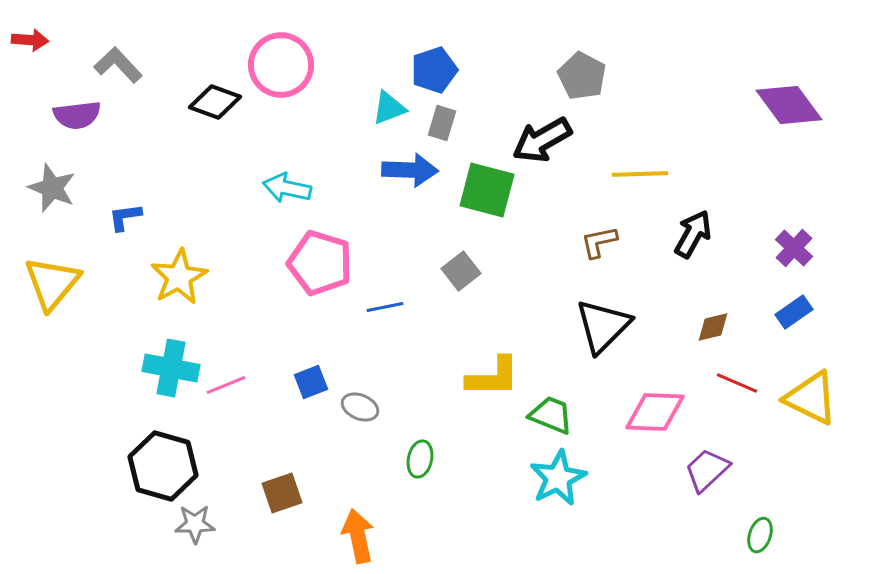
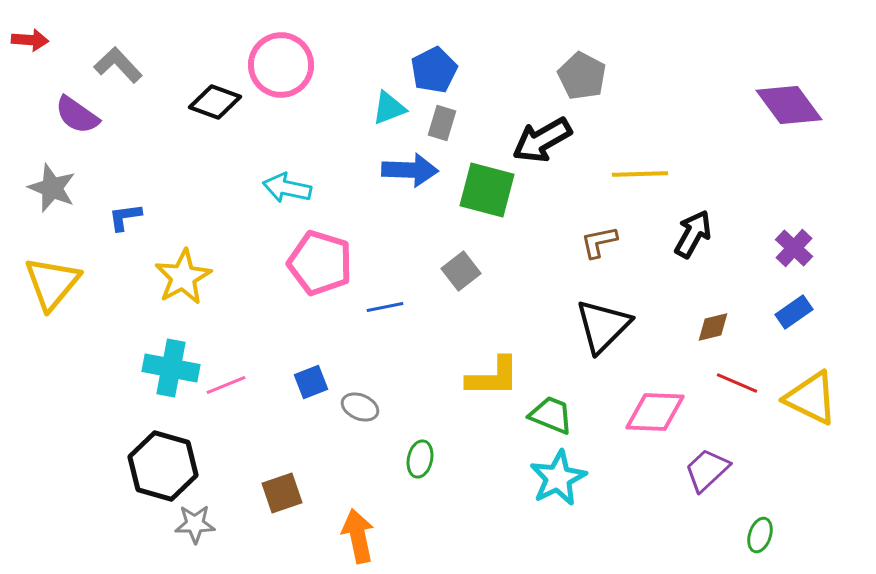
blue pentagon at (434, 70): rotated 9 degrees counterclockwise
purple semicircle at (77, 115): rotated 42 degrees clockwise
yellow star at (179, 277): moved 4 px right
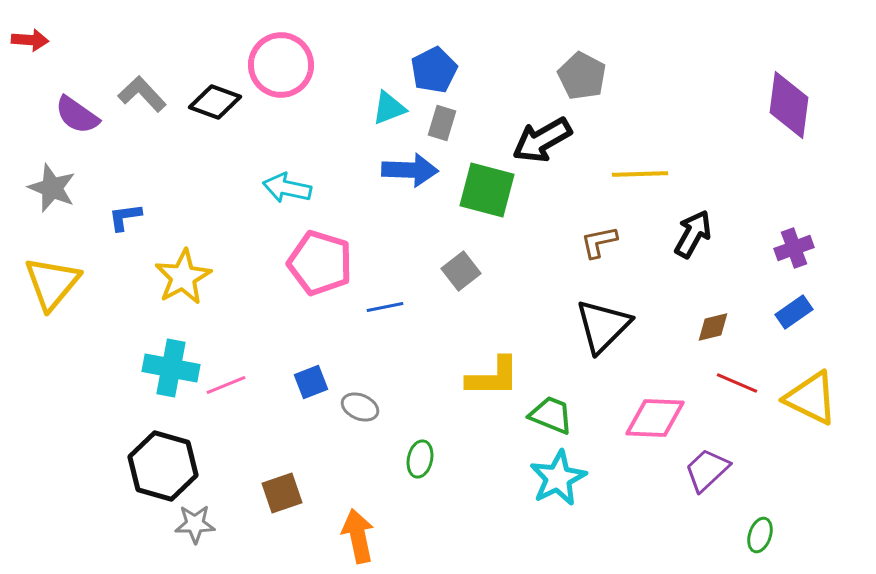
gray L-shape at (118, 65): moved 24 px right, 29 px down
purple diamond at (789, 105): rotated 44 degrees clockwise
purple cross at (794, 248): rotated 27 degrees clockwise
pink diamond at (655, 412): moved 6 px down
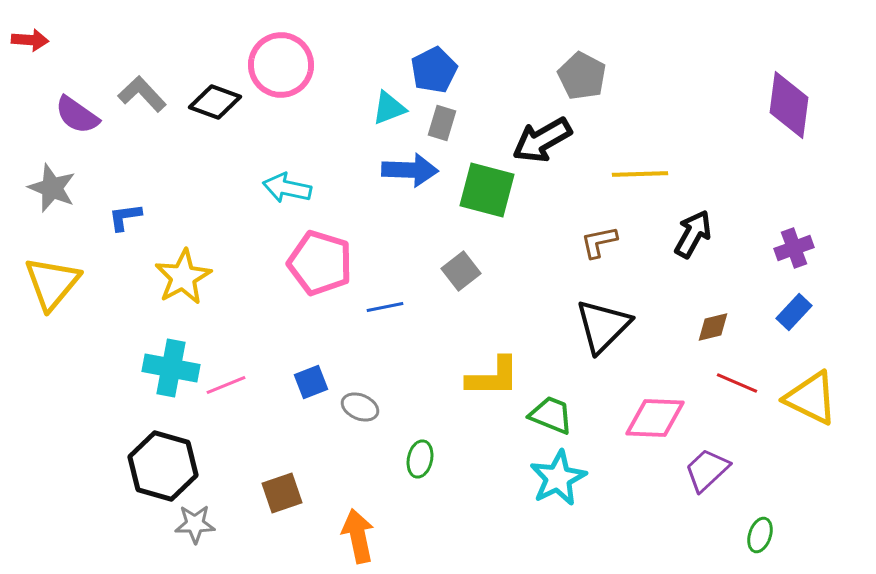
blue rectangle at (794, 312): rotated 12 degrees counterclockwise
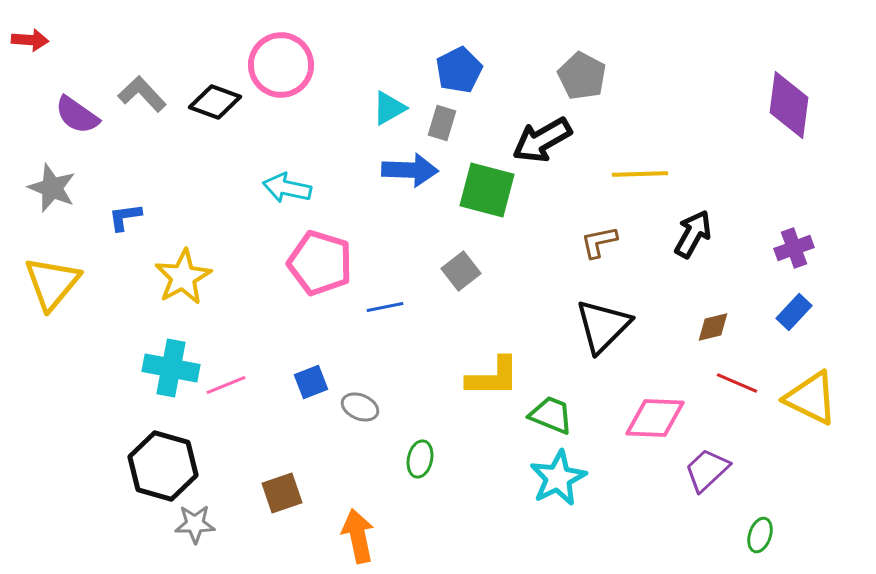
blue pentagon at (434, 70): moved 25 px right
cyan triangle at (389, 108): rotated 9 degrees counterclockwise
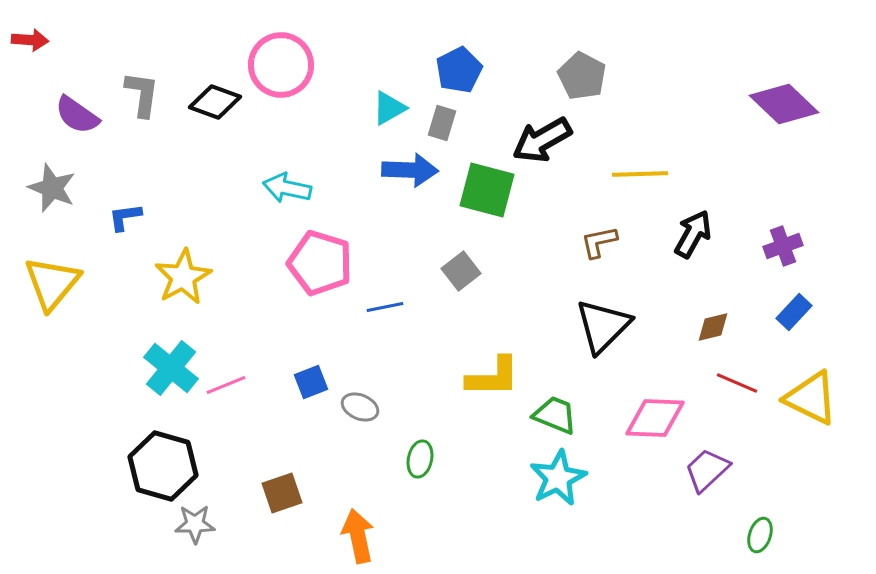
gray L-shape at (142, 94): rotated 51 degrees clockwise
purple diamond at (789, 105): moved 5 px left, 1 px up; rotated 54 degrees counterclockwise
purple cross at (794, 248): moved 11 px left, 2 px up
cyan cross at (171, 368): rotated 28 degrees clockwise
green trapezoid at (551, 415): moved 4 px right
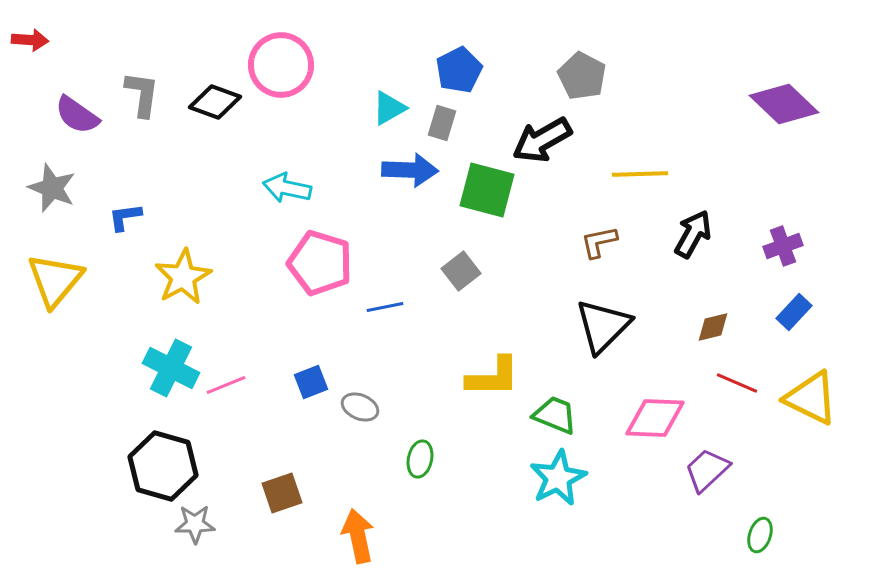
yellow triangle at (52, 283): moved 3 px right, 3 px up
cyan cross at (171, 368): rotated 12 degrees counterclockwise
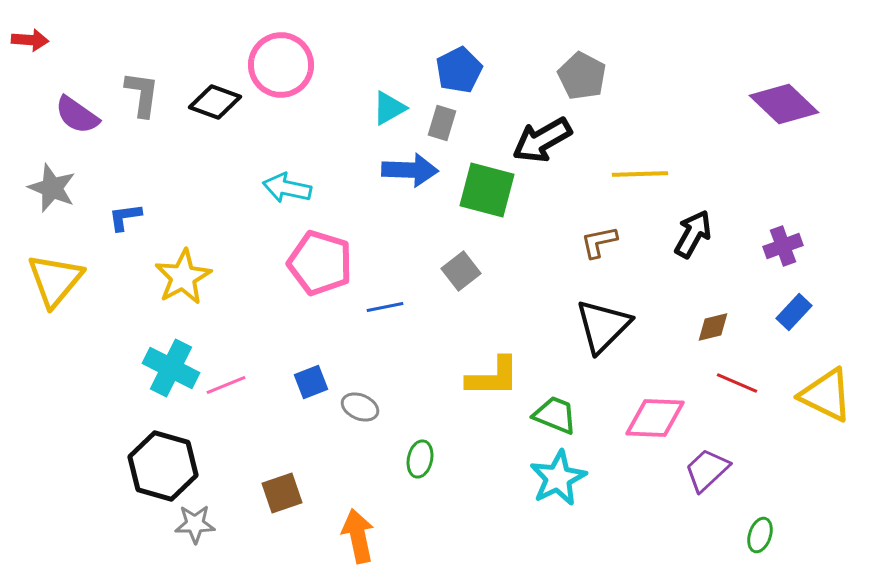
yellow triangle at (811, 398): moved 15 px right, 3 px up
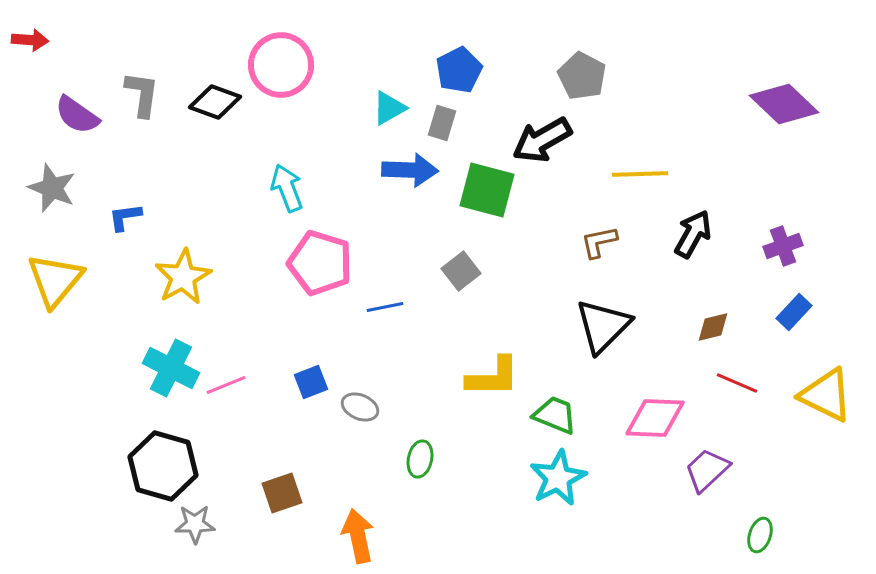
cyan arrow at (287, 188): rotated 57 degrees clockwise
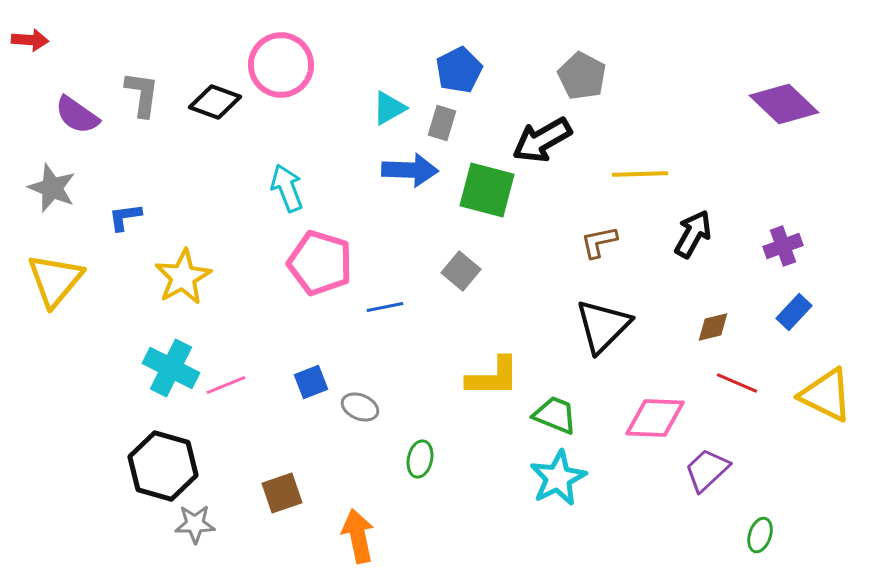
gray square at (461, 271): rotated 12 degrees counterclockwise
